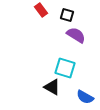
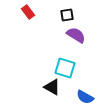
red rectangle: moved 13 px left, 2 px down
black square: rotated 24 degrees counterclockwise
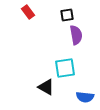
purple semicircle: rotated 48 degrees clockwise
cyan square: rotated 25 degrees counterclockwise
black triangle: moved 6 px left
blue semicircle: rotated 24 degrees counterclockwise
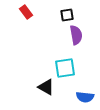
red rectangle: moved 2 px left
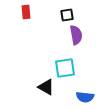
red rectangle: rotated 32 degrees clockwise
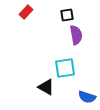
red rectangle: rotated 48 degrees clockwise
blue semicircle: moved 2 px right; rotated 12 degrees clockwise
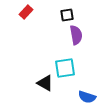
black triangle: moved 1 px left, 4 px up
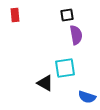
red rectangle: moved 11 px left, 3 px down; rotated 48 degrees counterclockwise
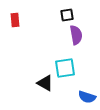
red rectangle: moved 5 px down
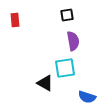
purple semicircle: moved 3 px left, 6 px down
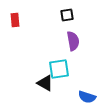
cyan square: moved 6 px left, 1 px down
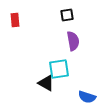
black triangle: moved 1 px right
